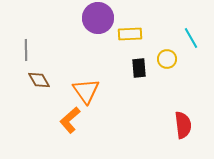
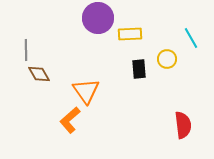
black rectangle: moved 1 px down
brown diamond: moved 6 px up
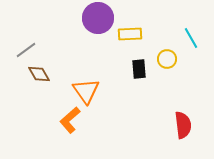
gray line: rotated 55 degrees clockwise
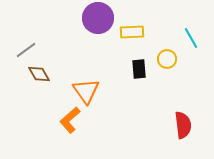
yellow rectangle: moved 2 px right, 2 px up
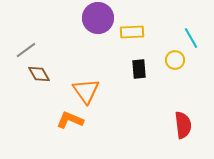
yellow circle: moved 8 px right, 1 px down
orange L-shape: rotated 64 degrees clockwise
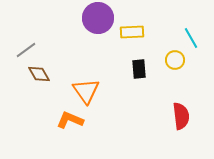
red semicircle: moved 2 px left, 9 px up
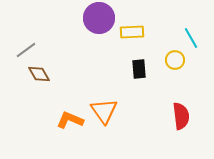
purple circle: moved 1 px right
orange triangle: moved 18 px right, 20 px down
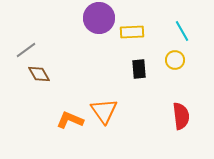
cyan line: moved 9 px left, 7 px up
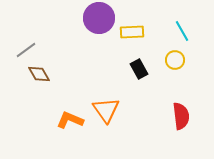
black rectangle: rotated 24 degrees counterclockwise
orange triangle: moved 2 px right, 1 px up
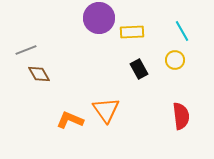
gray line: rotated 15 degrees clockwise
